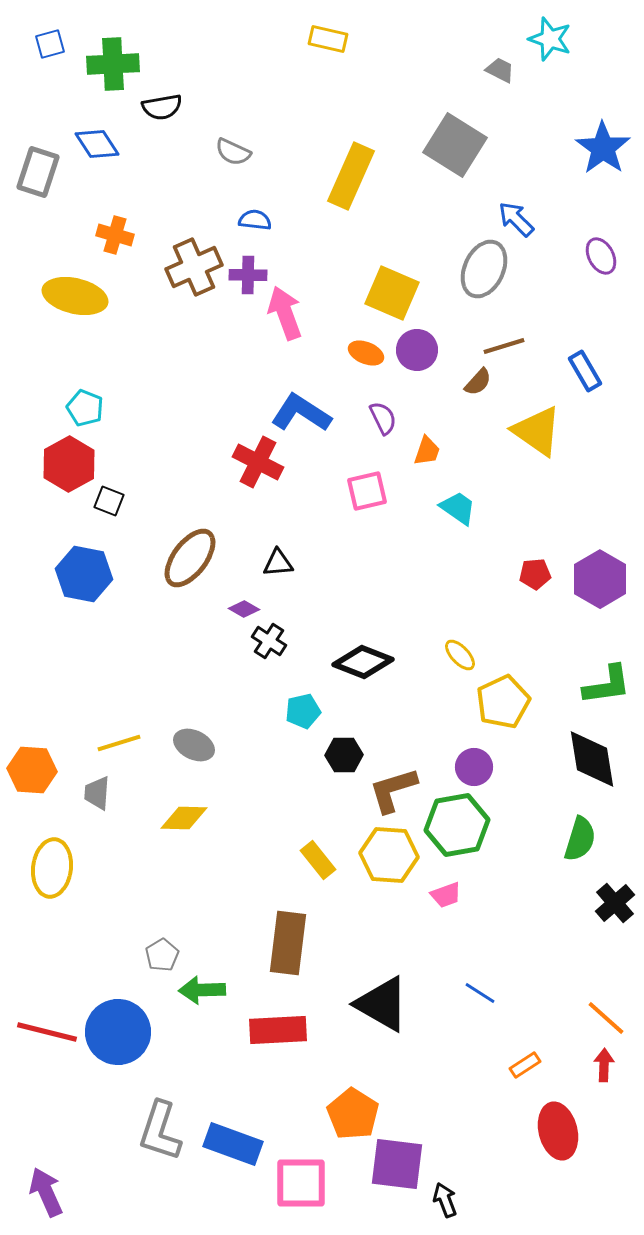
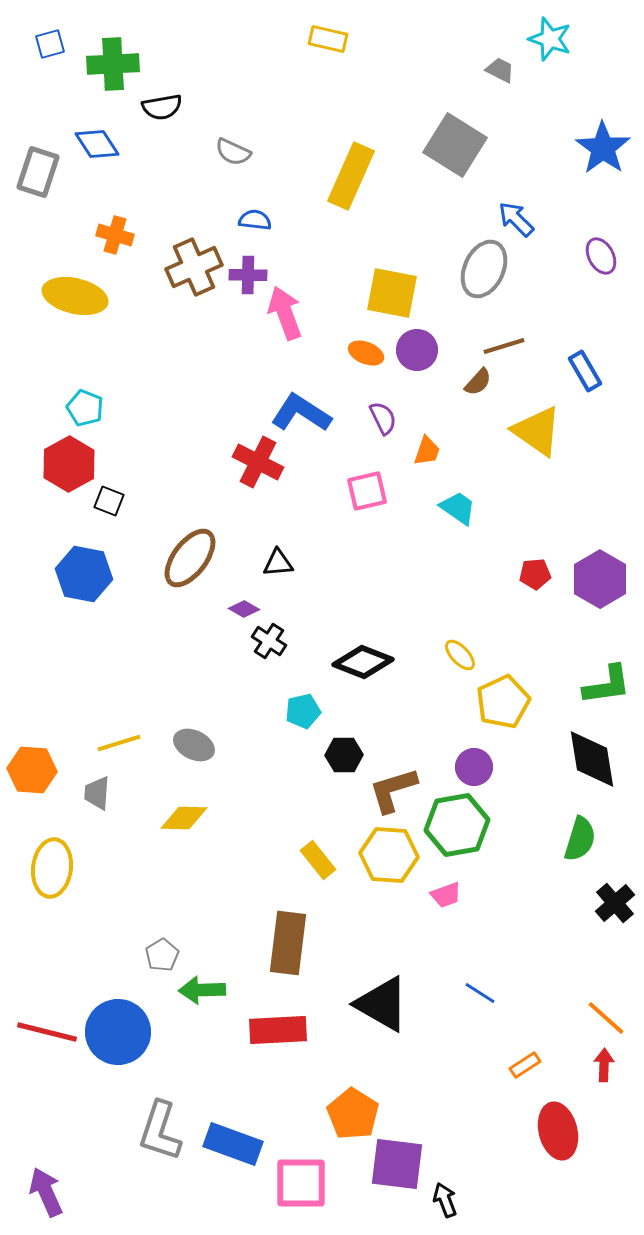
yellow square at (392, 293): rotated 12 degrees counterclockwise
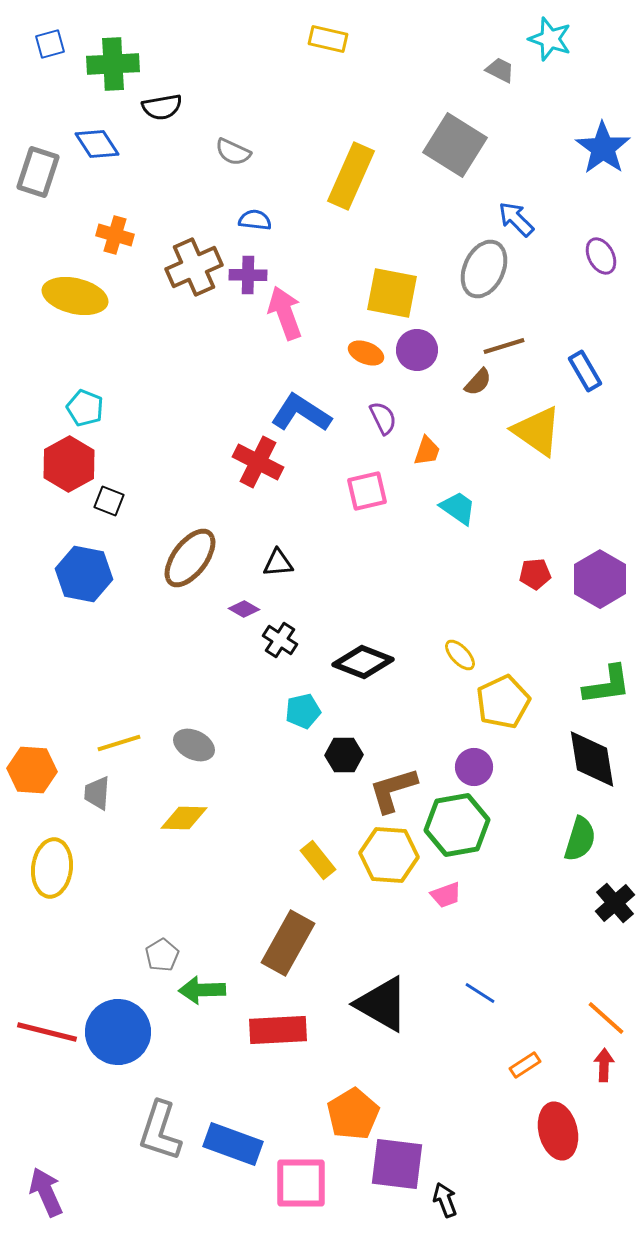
black cross at (269, 641): moved 11 px right, 1 px up
brown rectangle at (288, 943): rotated 22 degrees clockwise
orange pentagon at (353, 1114): rotated 9 degrees clockwise
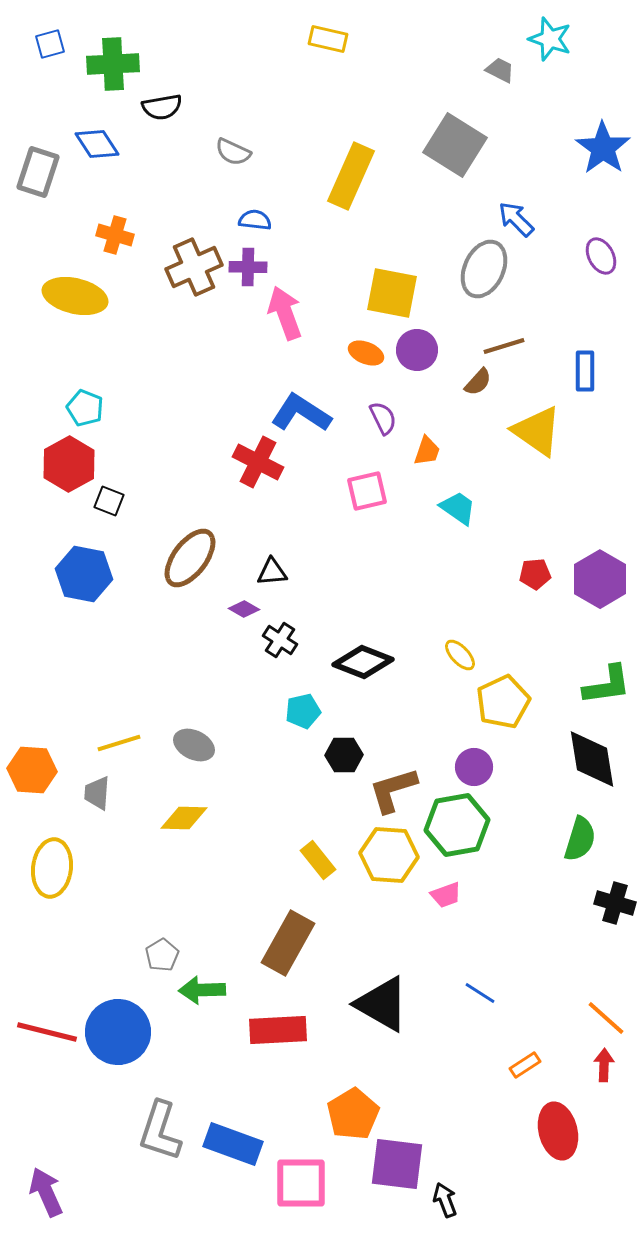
purple cross at (248, 275): moved 8 px up
blue rectangle at (585, 371): rotated 30 degrees clockwise
black triangle at (278, 563): moved 6 px left, 9 px down
black cross at (615, 903): rotated 33 degrees counterclockwise
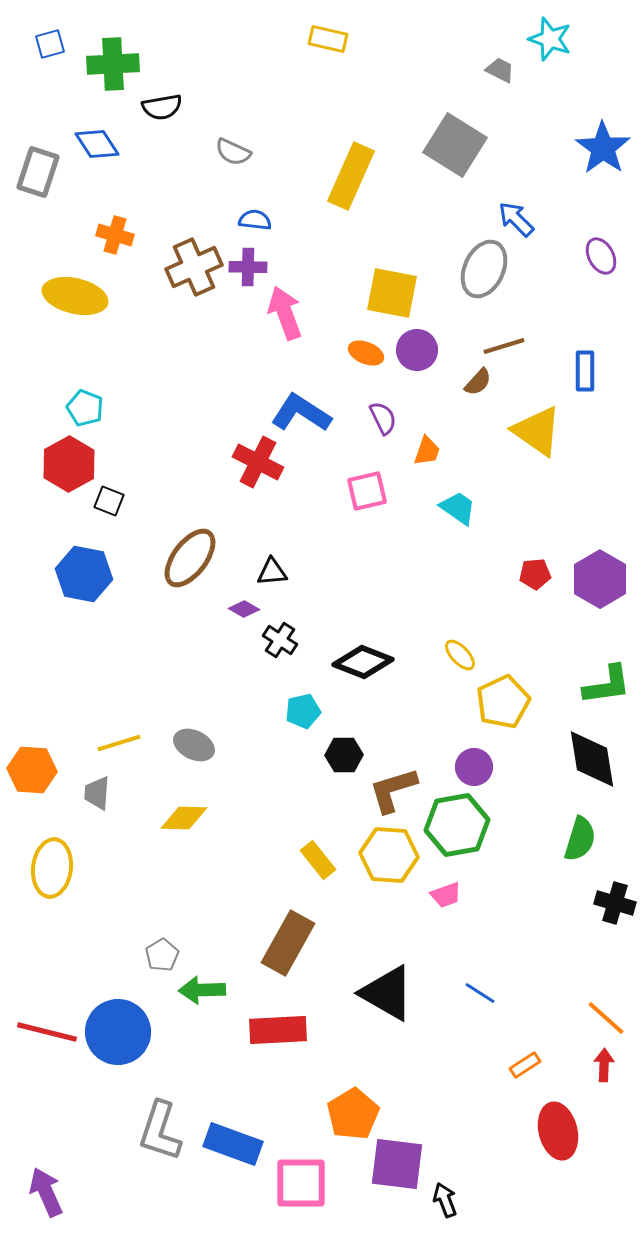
black triangle at (382, 1004): moved 5 px right, 11 px up
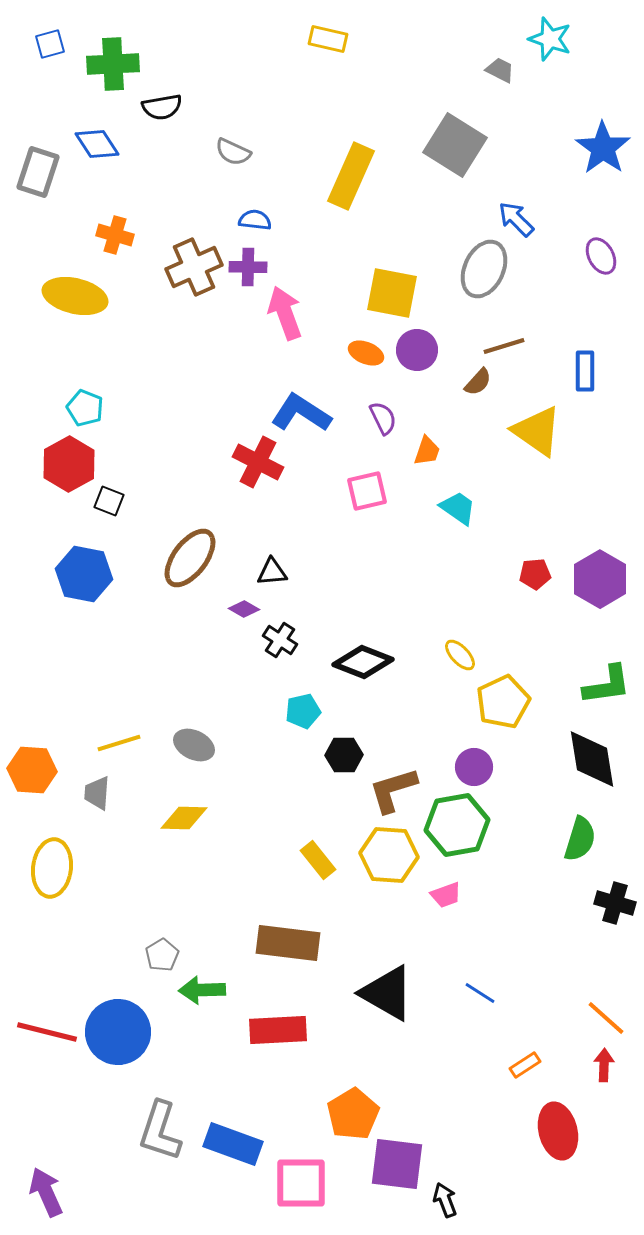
brown rectangle at (288, 943): rotated 68 degrees clockwise
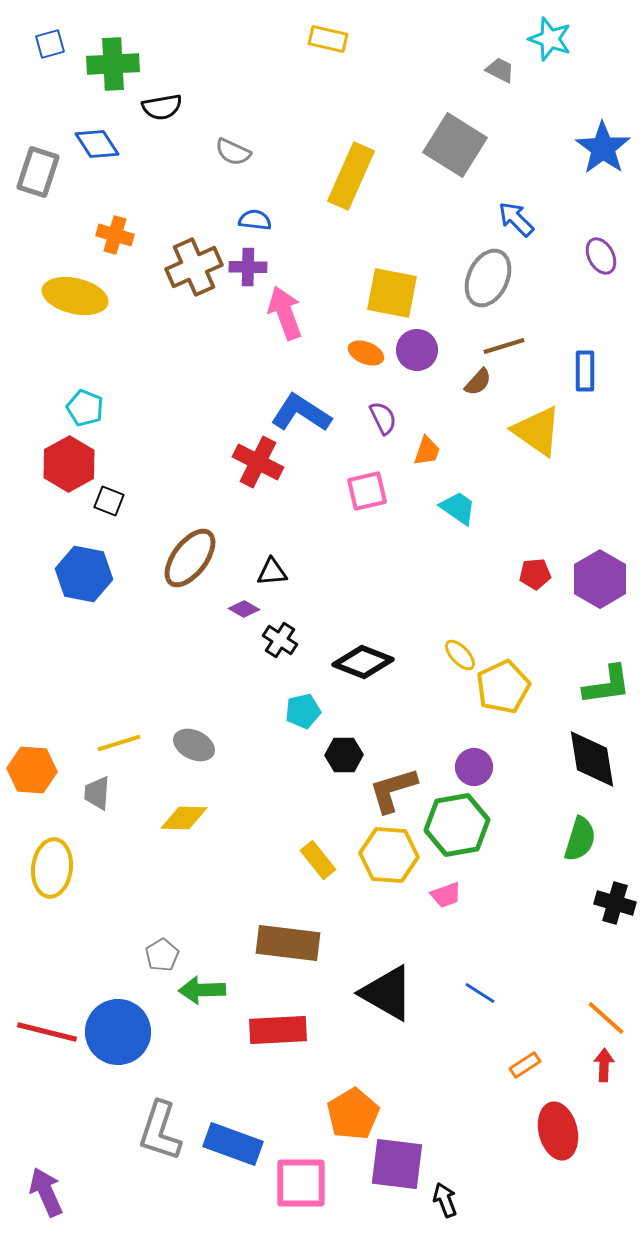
gray ellipse at (484, 269): moved 4 px right, 9 px down
yellow pentagon at (503, 702): moved 15 px up
